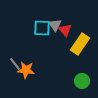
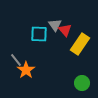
cyan square: moved 3 px left, 6 px down
gray line: moved 1 px right, 4 px up
orange star: rotated 30 degrees clockwise
green circle: moved 2 px down
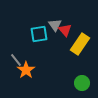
cyan square: rotated 12 degrees counterclockwise
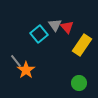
red triangle: moved 2 px right, 3 px up
cyan square: rotated 30 degrees counterclockwise
yellow rectangle: moved 2 px right, 1 px down
gray line: moved 1 px down
green circle: moved 3 px left
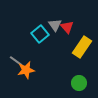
cyan square: moved 1 px right
yellow rectangle: moved 2 px down
gray line: rotated 16 degrees counterclockwise
orange star: rotated 24 degrees clockwise
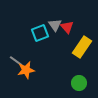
cyan square: moved 1 px up; rotated 18 degrees clockwise
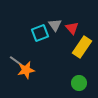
red triangle: moved 5 px right, 1 px down
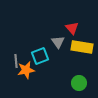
gray triangle: moved 3 px right, 17 px down
cyan square: moved 23 px down
yellow rectangle: rotated 65 degrees clockwise
gray line: rotated 48 degrees clockwise
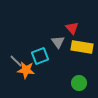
gray line: rotated 40 degrees counterclockwise
orange star: rotated 18 degrees clockwise
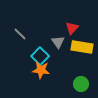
red triangle: rotated 24 degrees clockwise
cyan square: rotated 24 degrees counterclockwise
gray line: moved 4 px right, 27 px up
orange star: moved 15 px right
green circle: moved 2 px right, 1 px down
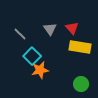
red triangle: rotated 24 degrees counterclockwise
gray triangle: moved 8 px left, 13 px up
yellow rectangle: moved 2 px left
cyan square: moved 8 px left
orange star: moved 1 px left; rotated 18 degrees counterclockwise
